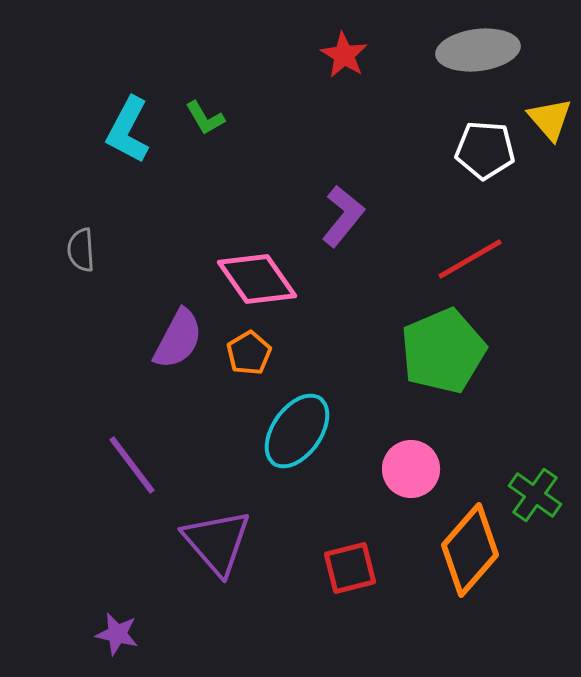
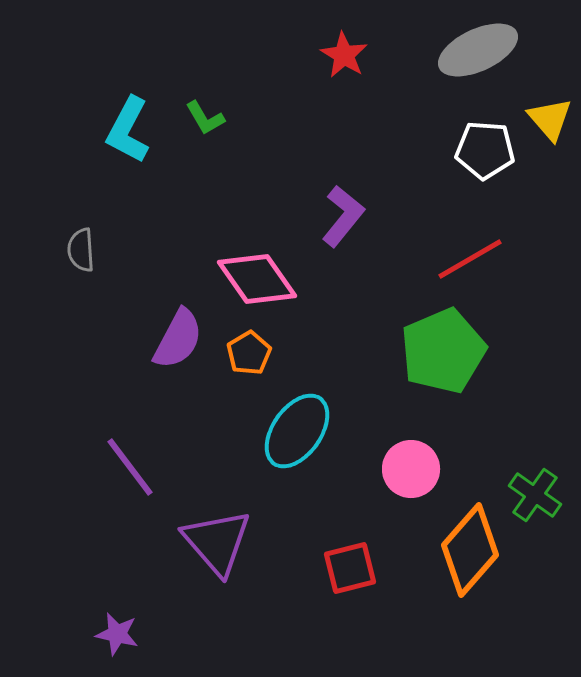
gray ellipse: rotated 18 degrees counterclockwise
purple line: moved 2 px left, 2 px down
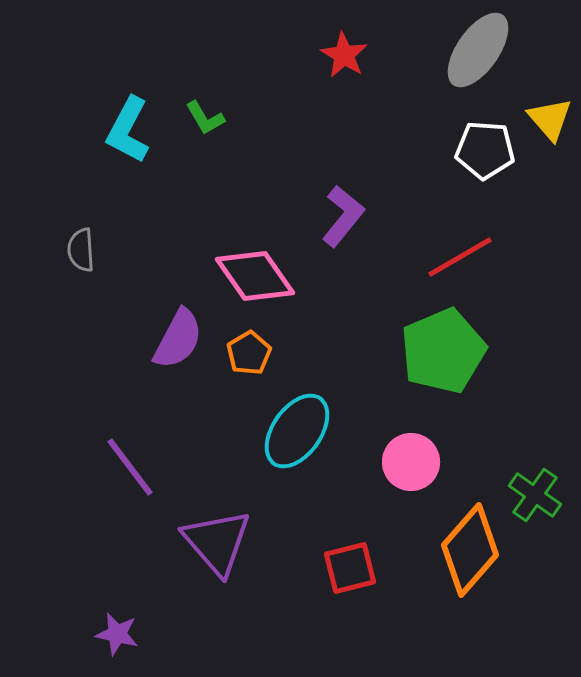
gray ellipse: rotated 30 degrees counterclockwise
red line: moved 10 px left, 2 px up
pink diamond: moved 2 px left, 3 px up
pink circle: moved 7 px up
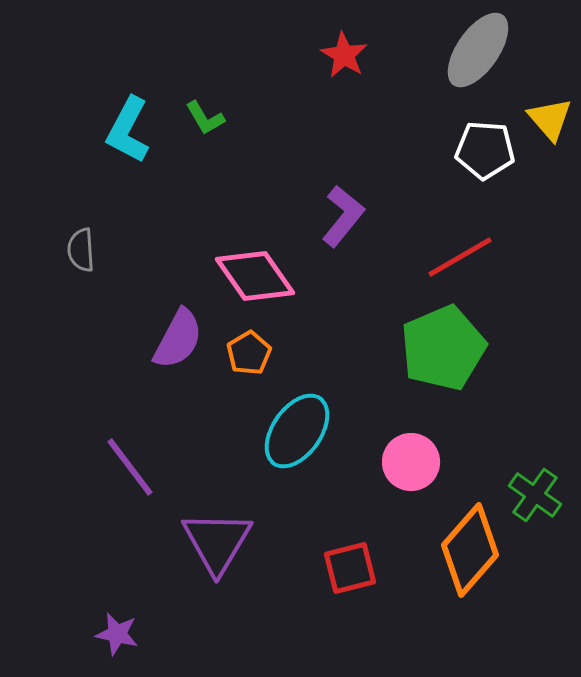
green pentagon: moved 3 px up
purple triangle: rotated 12 degrees clockwise
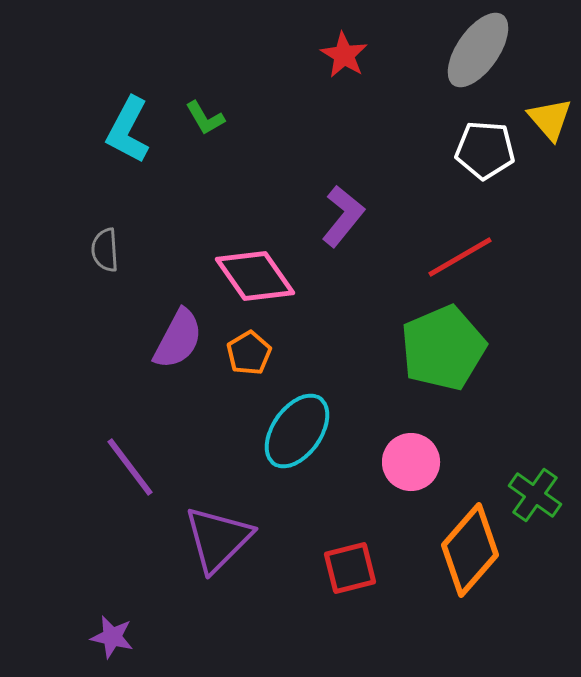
gray semicircle: moved 24 px right
purple triangle: moved 1 px right, 3 px up; rotated 14 degrees clockwise
purple star: moved 5 px left, 3 px down
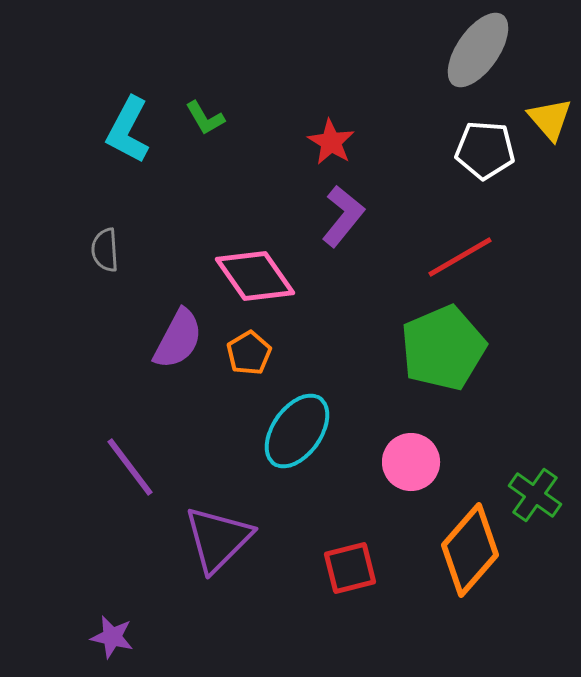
red star: moved 13 px left, 87 px down
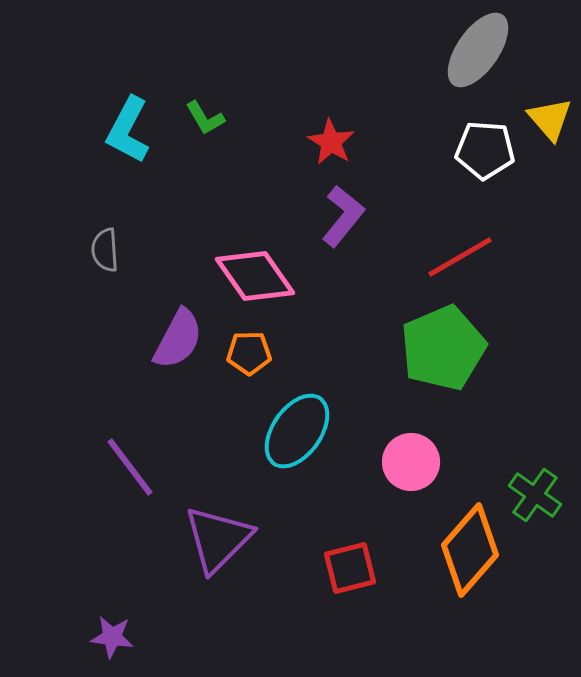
orange pentagon: rotated 30 degrees clockwise
purple star: rotated 6 degrees counterclockwise
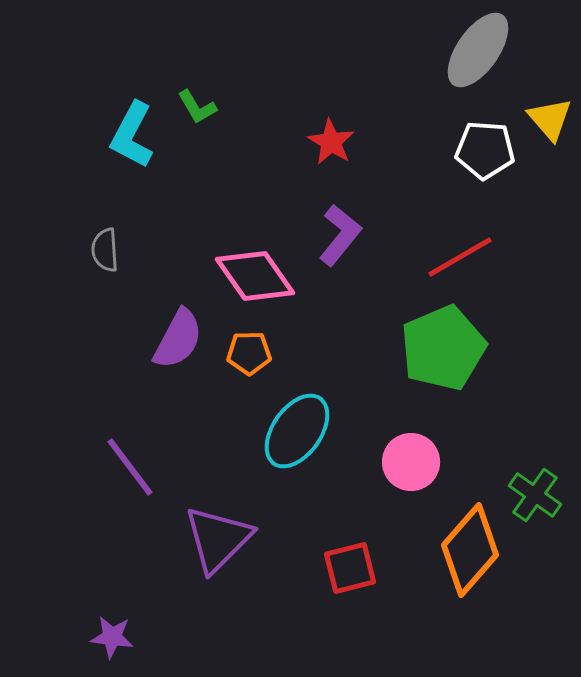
green L-shape: moved 8 px left, 11 px up
cyan L-shape: moved 4 px right, 5 px down
purple L-shape: moved 3 px left, 19 px down
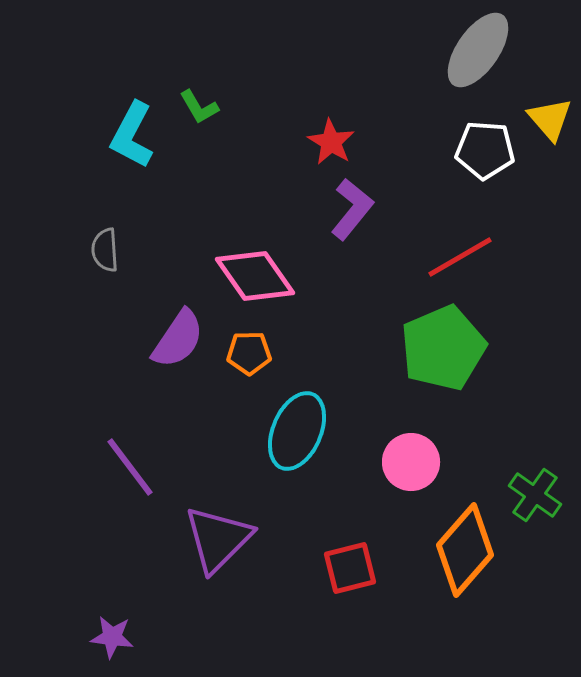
green L-shape: moved 2 px right
purple L-shape: moved 12 px right, 26 px up
purple semicircle: rotated 6 degrees clockwise
cyan ellipse: rotated 12 degrees counterclockwise
orange diamond: moved 5 px left
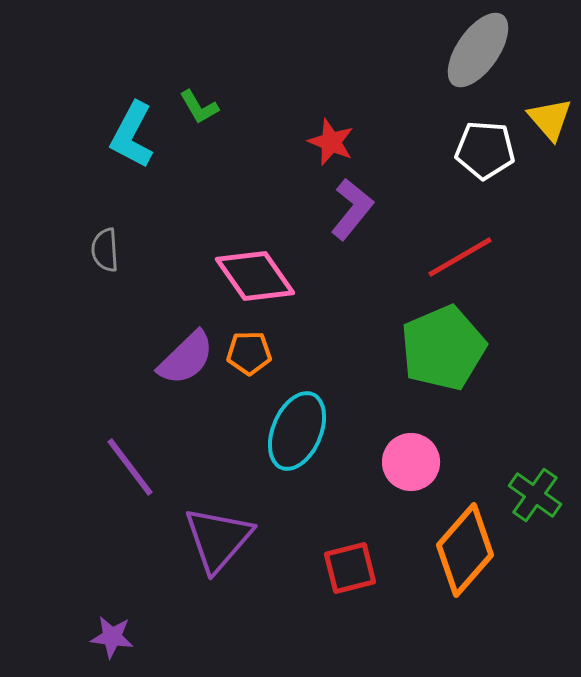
red star: rotated 9 degrees counterclockwise
purple semicircle: moved 8 px right, 19 px down; rotated 12 degrees clockwise
purple triangle: rotated 4 degrees counterclockwise
